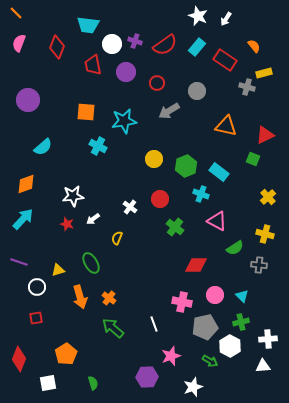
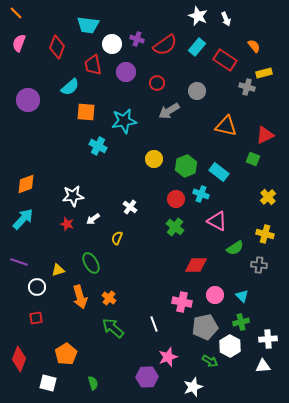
white arrow at (226, 19): rotated 56 degrees counterclockwise
purple cross at (135, 41): moved 2 px right, 2 px up
cyan semicircle at (43, 147): moved 27 px right, 60 px up
red circle at (160, 199): moved 16 px right
pink star at (171, 356): moved 3 px left, 1 px down
white square at (48, 383): rotated 24 degrees clockwise
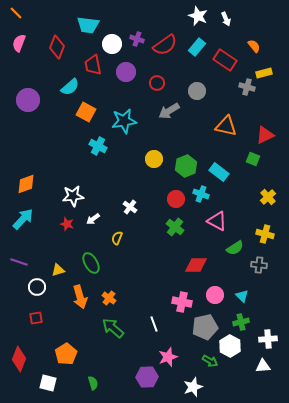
orange square at (86, 112): rotated 24 degrees clockwise
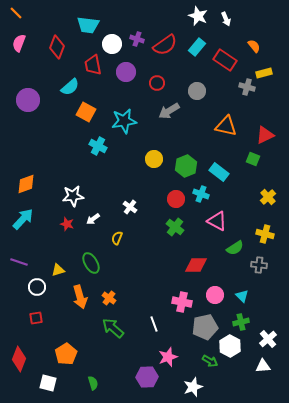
white cross at (268, 339): rotated 36 degrees counterclockwise
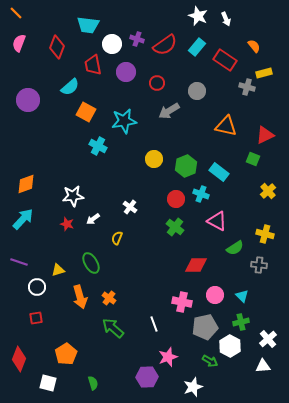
yellow cross at (268, 197): moved 6 px up
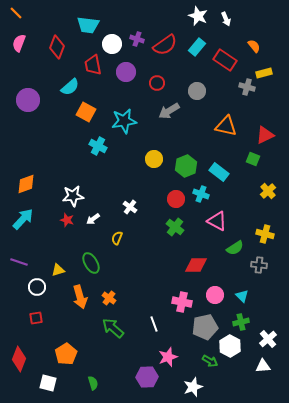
red star at (67, 224): moved 4 px up
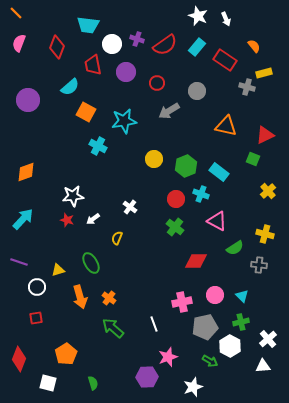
orange diamond at (26, 184): moved 12 px up
red diamond at (196, 265): moved 4 px up
pink cross at (182, 302): rotated 24 degrees counterclockwise
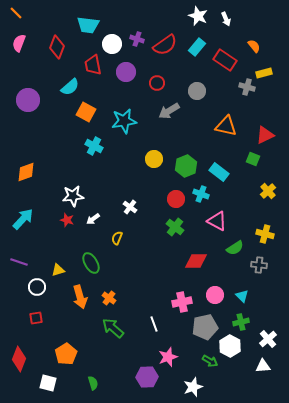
cyan cross at (98, 146): moved 4 px left
